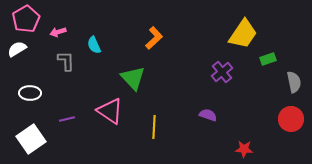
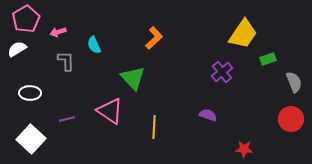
gray semicircle: rotated 10 degrees counterclockwise
white square: rotated 12 degrees counterclockwise
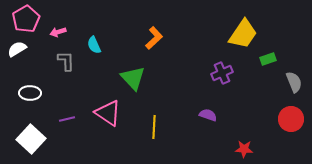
purple cross: moved 1 px down; rotated 15 degrees clockwise
pink triangle: moved 2 px left, 2 px down
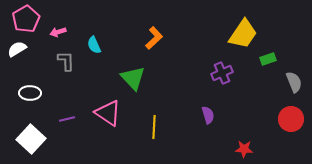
purple semicircle: rotated 54 degrees clockwise
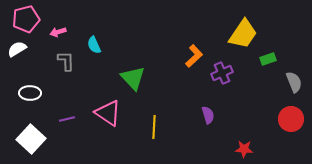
pink pentagon: rotated 16 degrees clockwise
orange L-shape: moved 40 px right, 18 px down
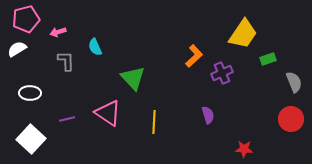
cyan semicircle: moved 1 px right, 2 px down
yellow line: moved 5 px up
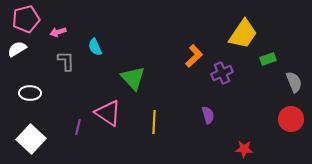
purple line: moved 11 px right, 8 px down; rotated 63 degrees counterclockwise
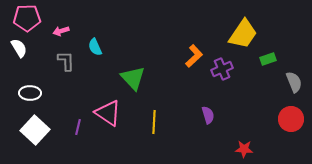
pink pentagon: moved 1 px right, 1 px up; rotated 12 degrees clockwise
pink arrow: moved 3 px right, 1 px up
white semicircle: moved 2 px right, 1 px up; rotated 90 degrees clockwise
purple cross: moved 4 px up
white square: moved 4 px right, 9 px up
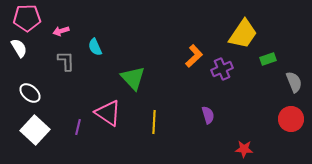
white ellipse: rotated 40 degrees clockwise
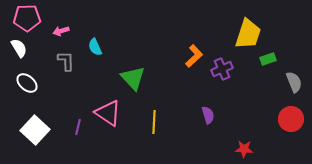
yellow trapezoid: moved 5 px right; rotated 16 degrees counterclockwise
white ellipse: moved 3 px left, 10 px up
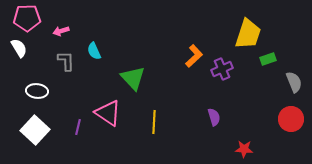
cyan semicircle: moved 1 px left, 4 px down
white ellipse: moved 10 px right, 8 px down; rotated 35 degrees counterclockwise
purple semicircle: moved 6 px right, 2 px down
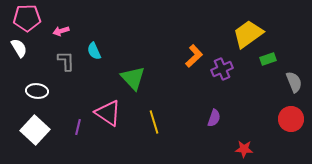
yellow trapezoid: rotated 144 degrees counterclockwise
purple semicircle: moved 1 px down; rotated 36 degrees clockwise
yellow line: rotated 20 degrees counterclockwise
